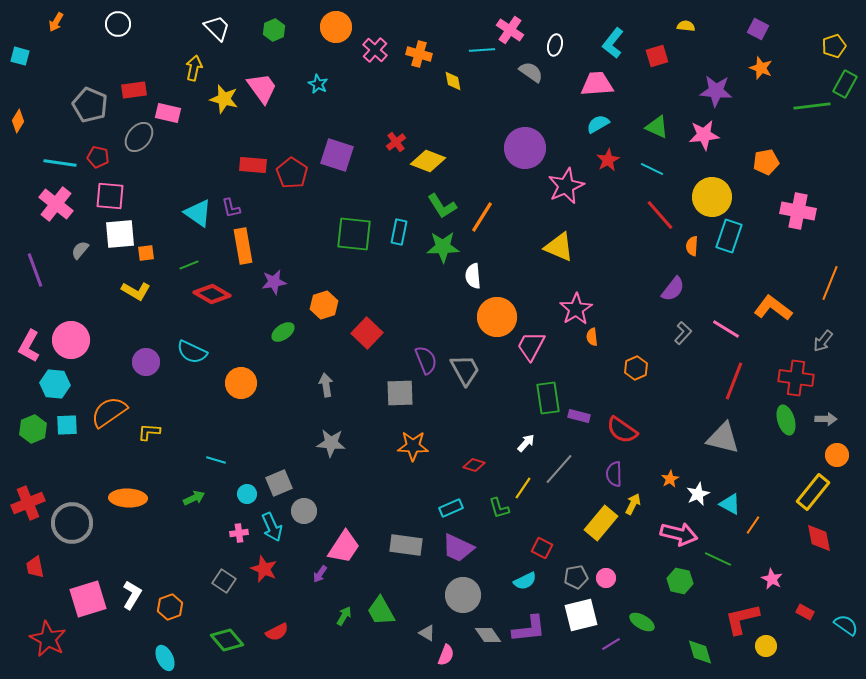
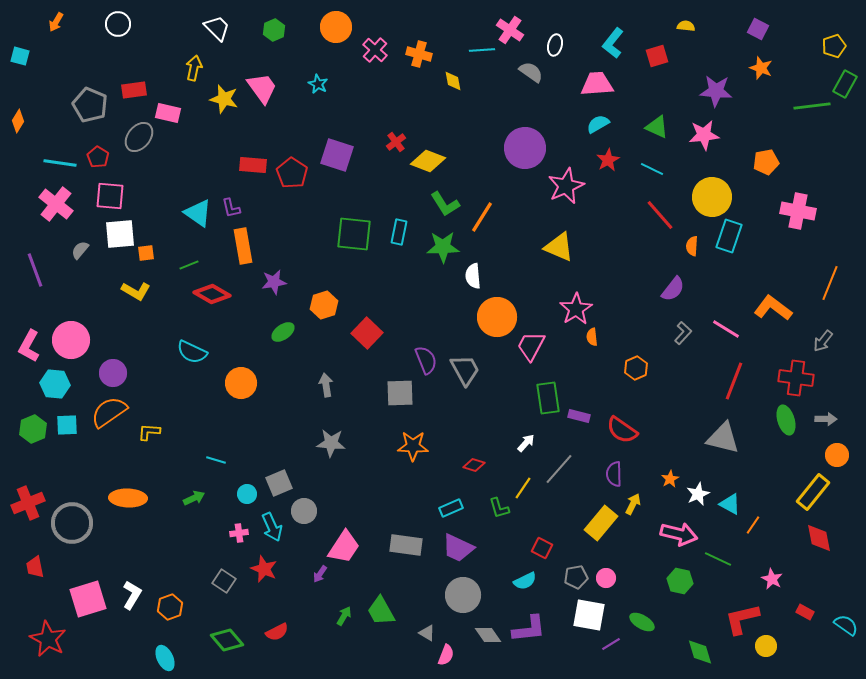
red pentagon at (98, 157): rotated 20 degrees clockwise
green L-shape at (442, 206): moved 3 px right, 2 px up
purple circle at (146, 362): moved 33 px left, 11 px down
white square at (581, 615): moved 8 px right; rotated 24 degrees clockwise
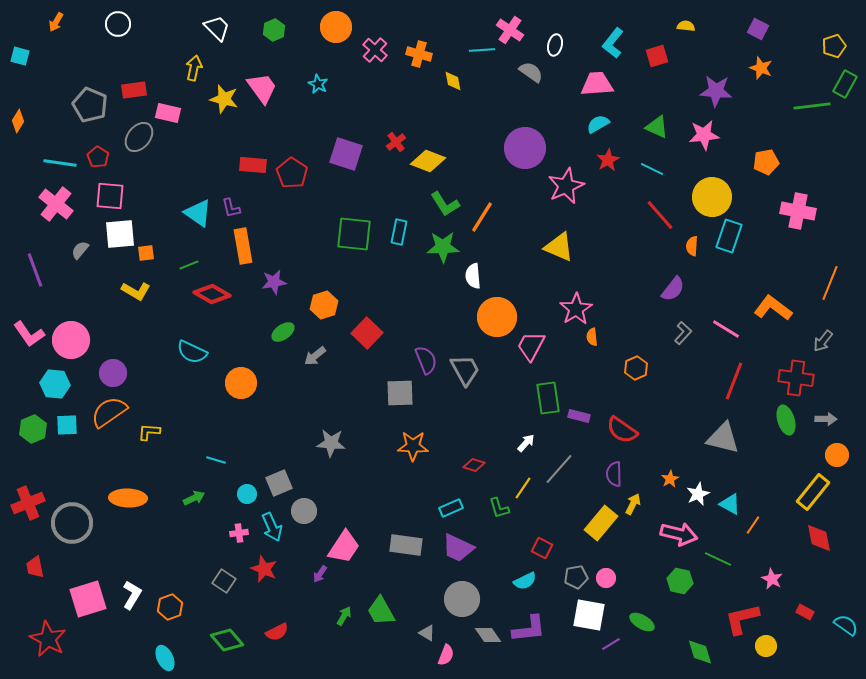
purple square at (337, 155): moved 9 px right, 1 px up
pink L-shape at (29, 346): moved 12 px up; rotated 64 degrees counterclockwise
gray arrow at (326, 385): moved 11 px left, 29 px up; rotated 120 degrees counterclockwise
gray circle at (463, 595): moved 1 px left, 4 px down
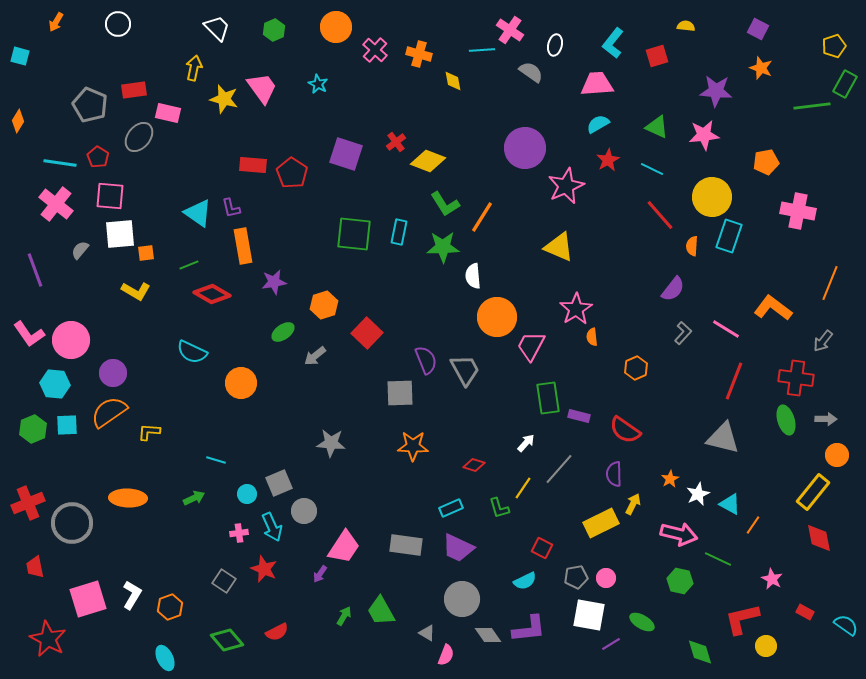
red semicircle at (622, 430): moved 3 px right
yellow rectangle at (601, 523): rotated 24 degrees clockwise
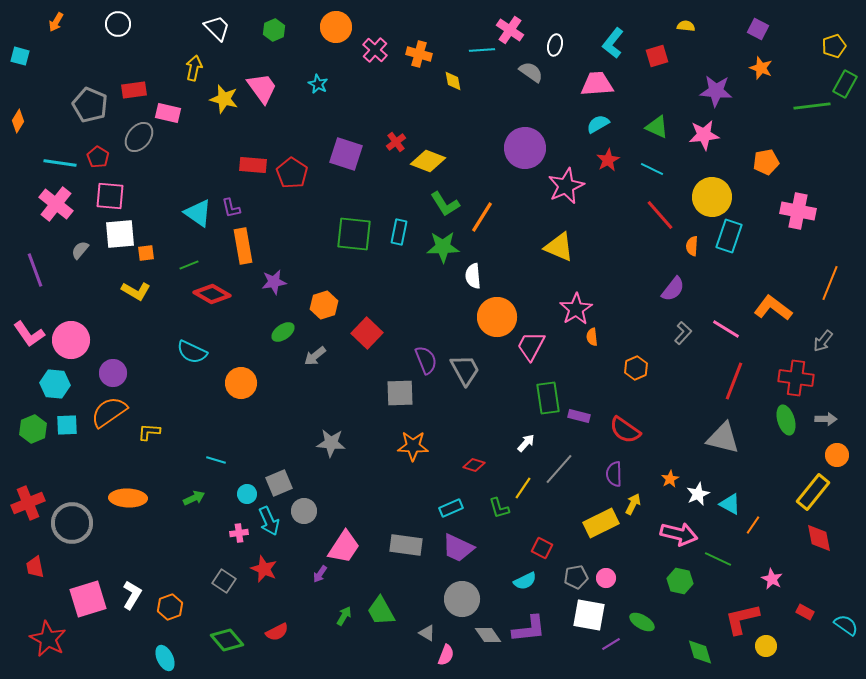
cyan arrow at (272, 527): moved 3 px left, 6 px up
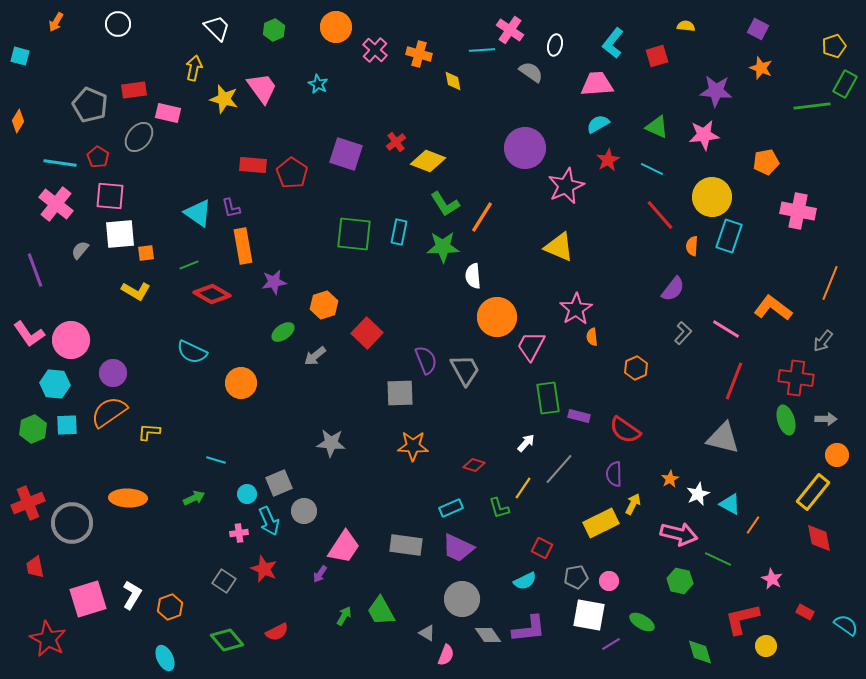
pink circle at (606, 578): moved 3 px right, 3 px down
